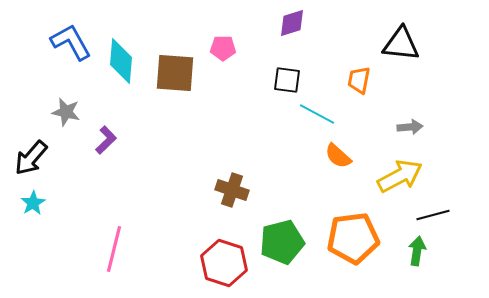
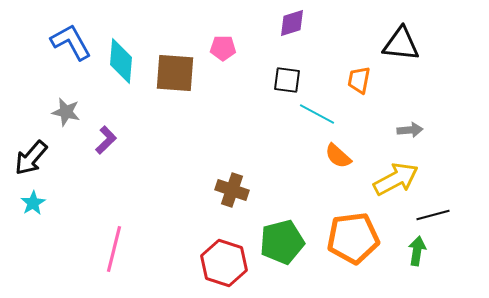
gray arrow: moved 3 px down
yellow arrow: moved 4 px left, 3 px down
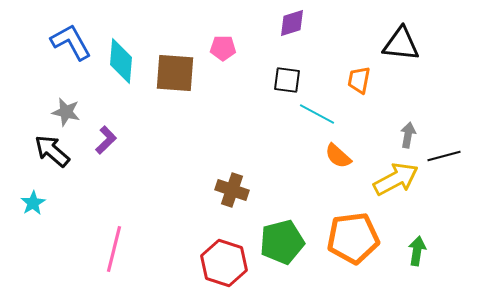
gray arrow: moved 2 px left, 5 px down; rotated 75 degrees counterclockwise
black arrow: moved 21 px right, 7 px up; rotated 90 degrees clockwise
black line: moved 11 px right, 59 px up
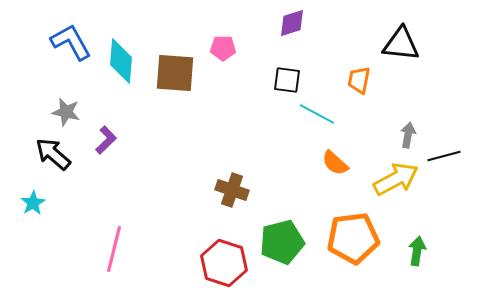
black arrow: moved 1 px right, 3 px down
orange semicircle: moved 3 px left, 7 px down
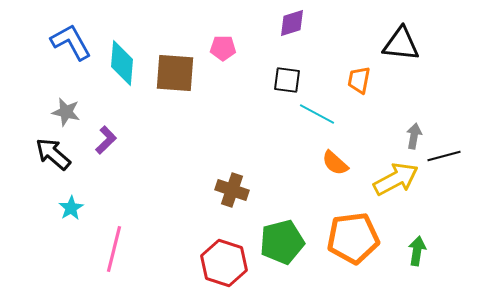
cyan diamond: moved 1 px right, 2 px down
gray arrow: moved 6 px right, 1 px down
cyan star: moved 38 px right, 5 px down
